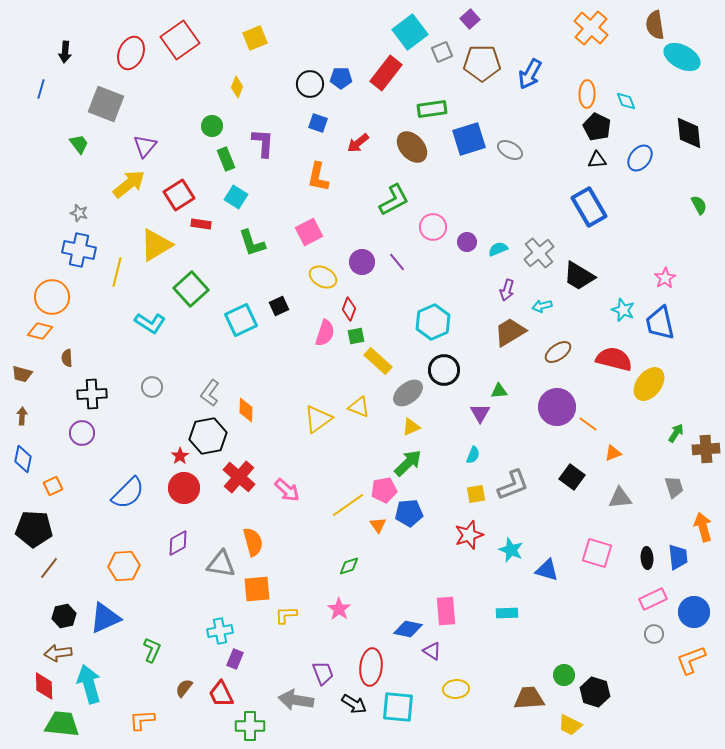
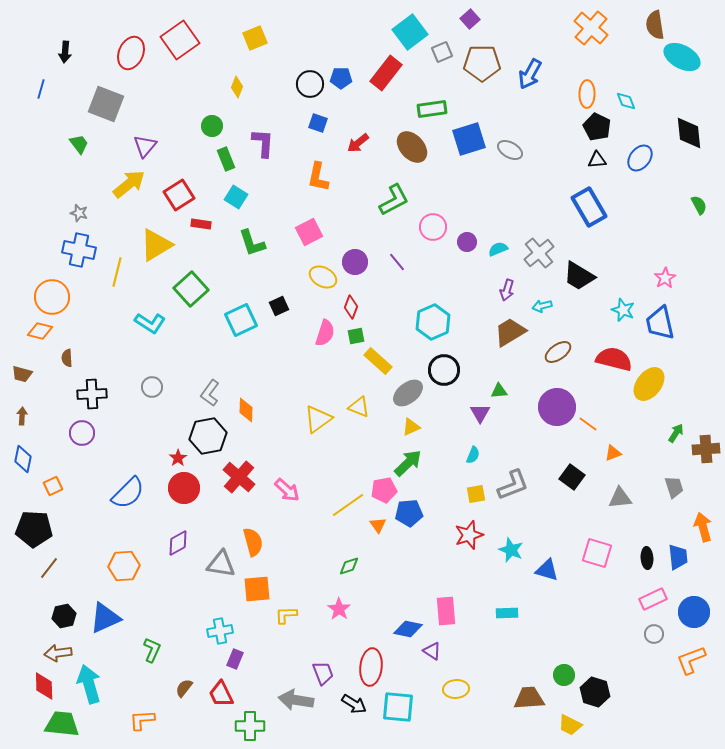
purple circle at (362, 262): moved 7 px left
red diamond at (349, 309): moved 2 px right, 2 px up
red star at (180, 456): moved 2 px left, 2 px down
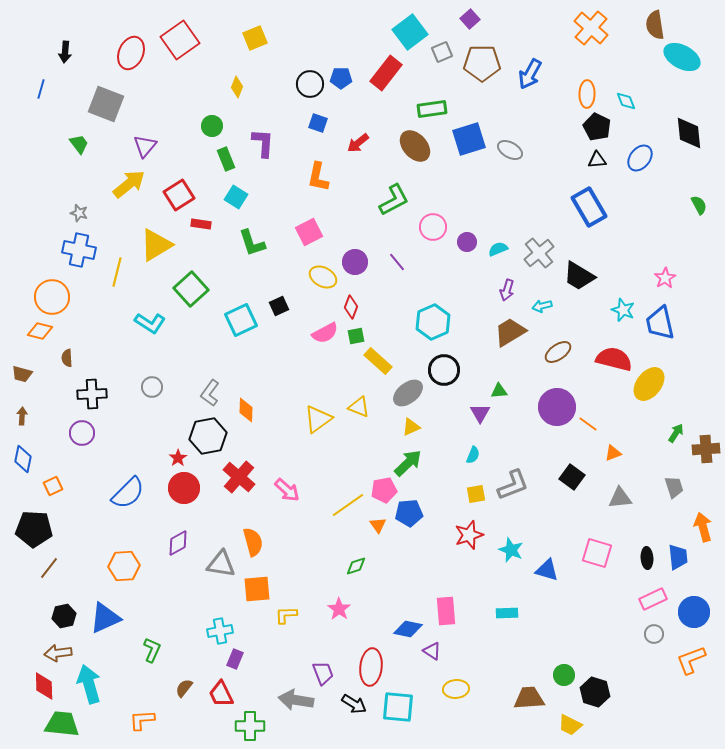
brown ellipse at (412, 147): moved 3 px right, 1 px up
pink semicircle at (325, 333): rotated 44 degrees clockwise
green diamond at (349, 566): moved 7 px right
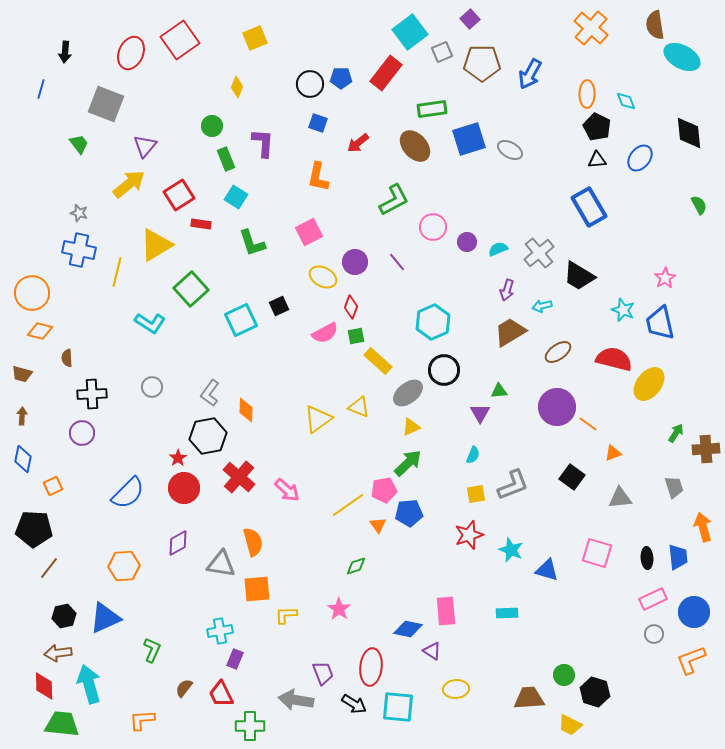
orange circle at (52, 297): moved 20 px left, 4 px up
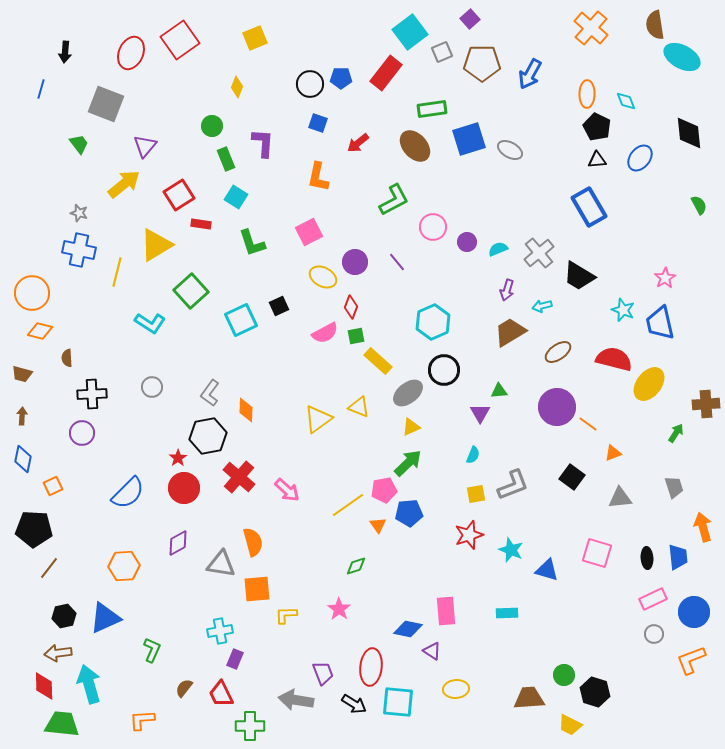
yellow arrow at (129, 184): moved 5 px left
green square at (191, 289): moved 2 px down
brown cross at (706, 449): moved 45 px up
cyan square at (398, 707): moved 5 px up
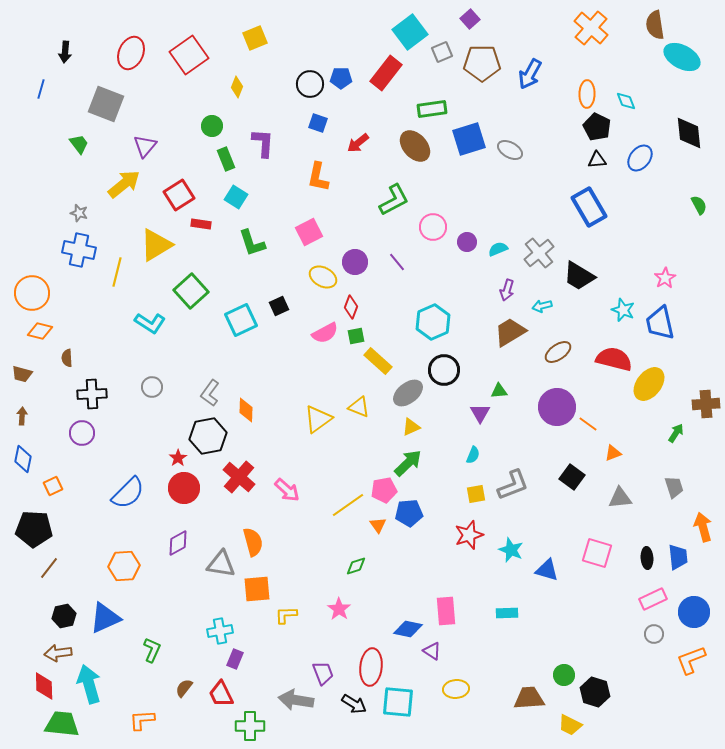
red square at (180, 40): moved 9 px right, 15 px down
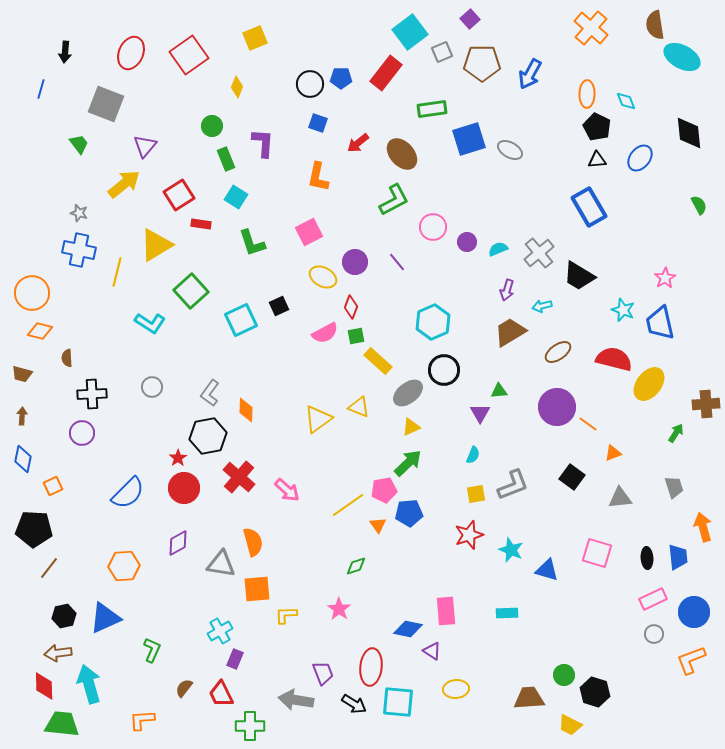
brown ellipse at (415, 146): moved 13 px left, 8 px down
cyan cross at (220, 631): rotated 20 degrees counterclockwise
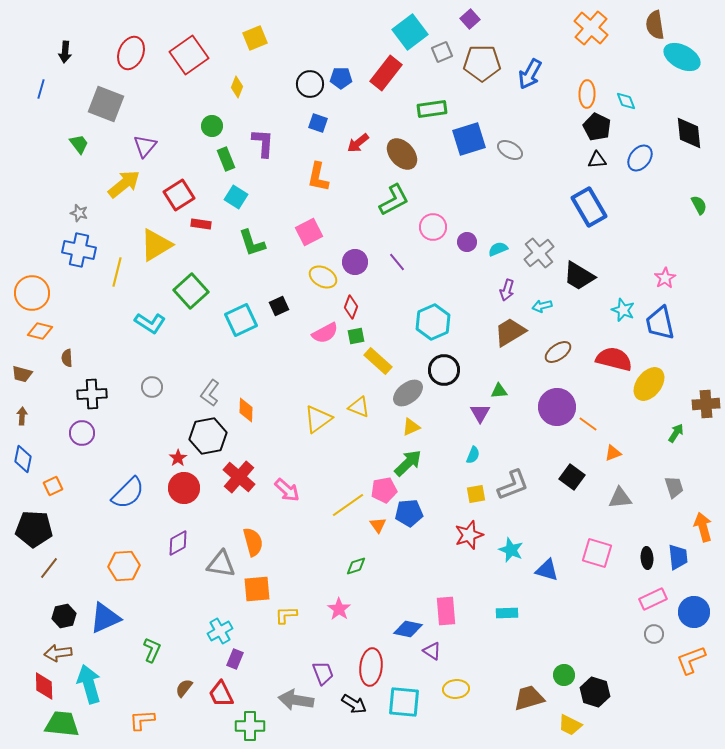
brown trapezoid at (529, 698): rotated 12 degrees counterclockwise
cyan square at (398, 702): moved 6 px right
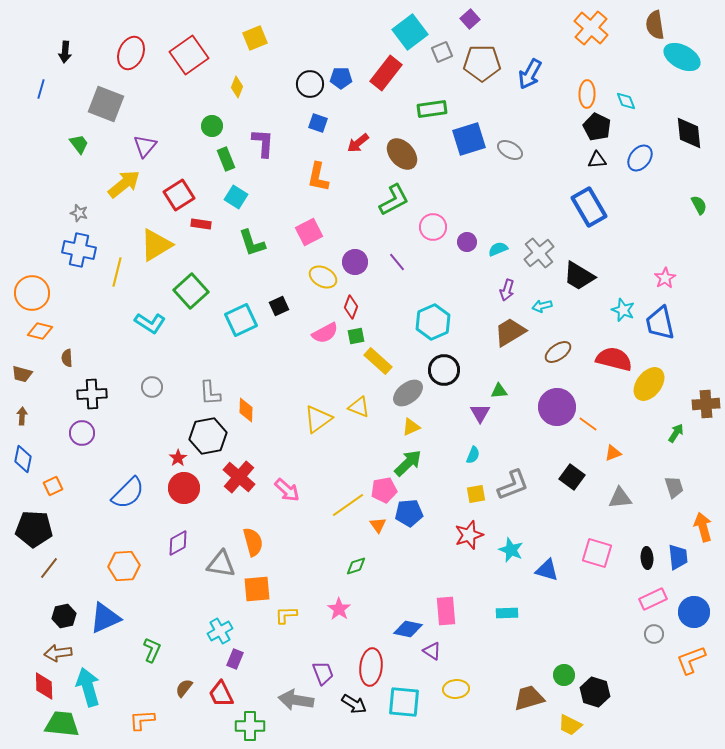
gray L-shape at (210, 393): rotated 40 degrees counterclockwise
cyan arrow at (89, 684): moved 1 px left, 3 px down
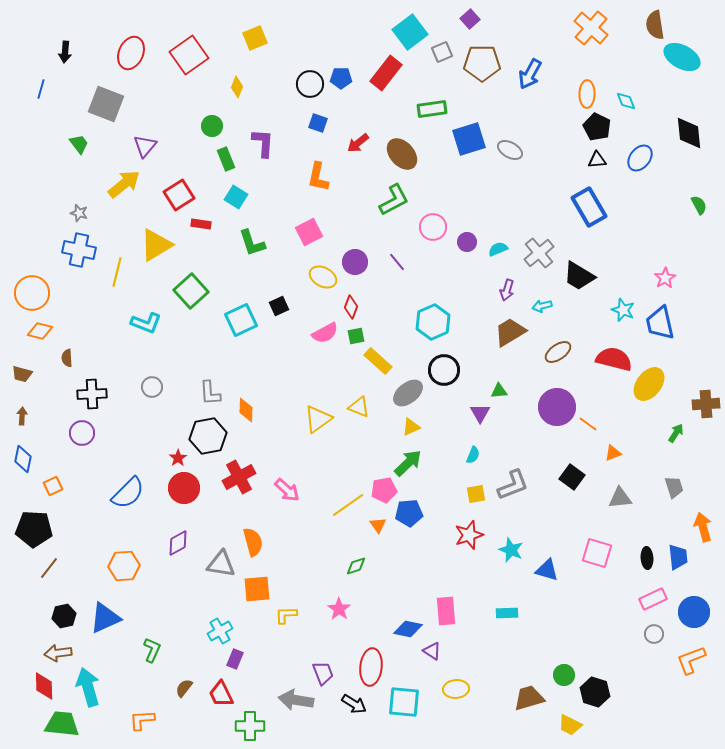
cyan L-shape at (150, 323): moved 4 px left; rotated 12 degrees counterclockwise
red cross at (239, 477): rotated 20 degrees clockwise
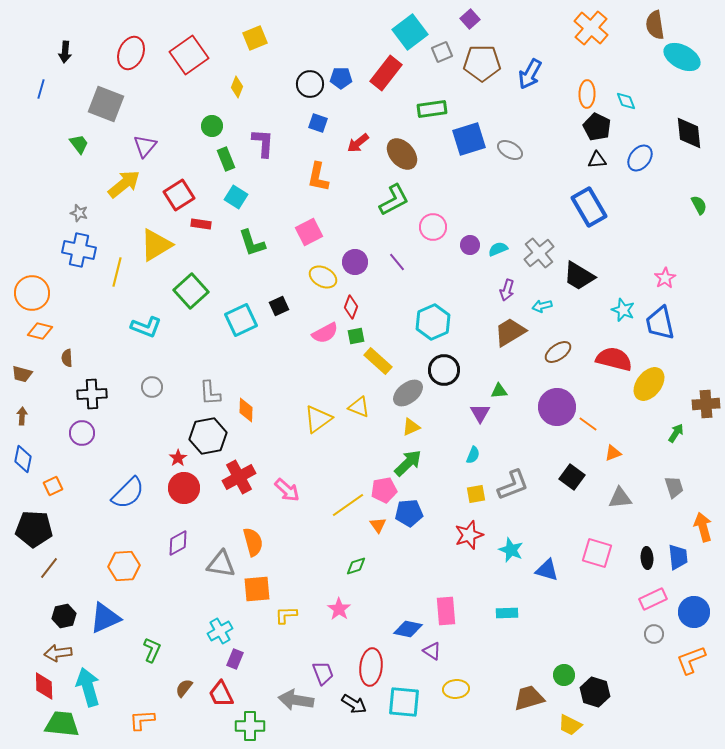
purple circle at (467, 242): moved 3 px right, 3 px down
cyan L-shape at (146, 323): moved 4 px down
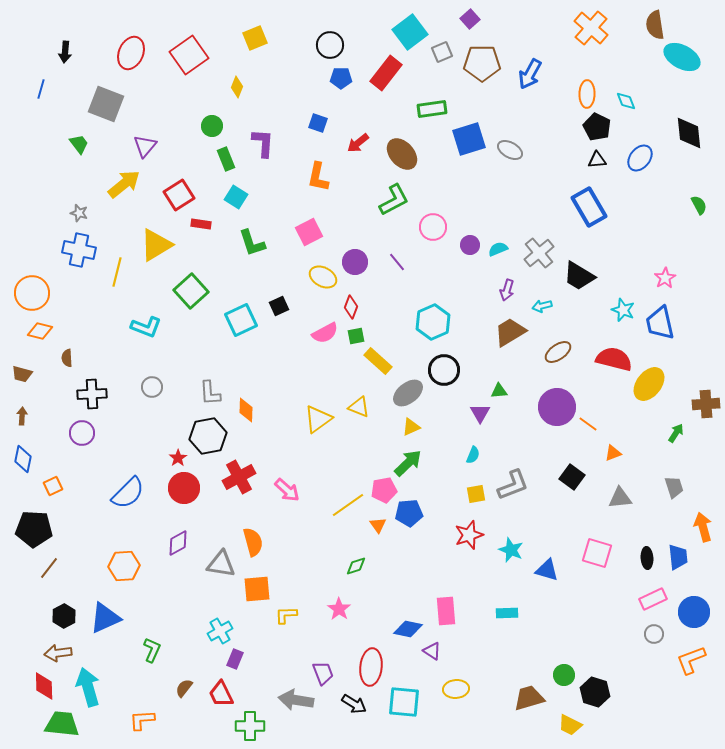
black circle at (310, 84): moved 20 px right, 39 px up
black hexagon at (64, 616): rotated 15 degrees counterclockwise
